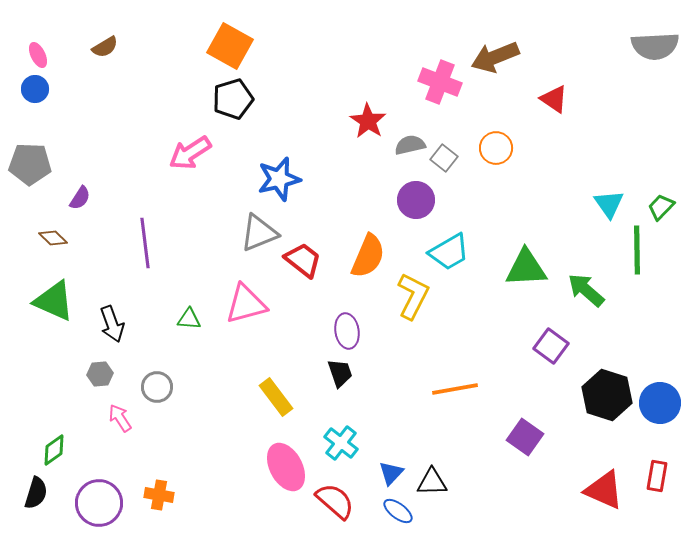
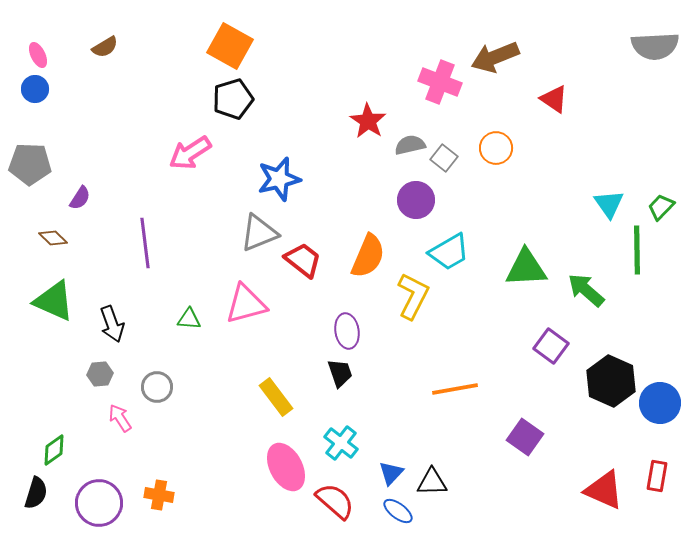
black hexagon at (607, 395): moved 4 px right, 14 px up; rotated 6 degrees clockwise
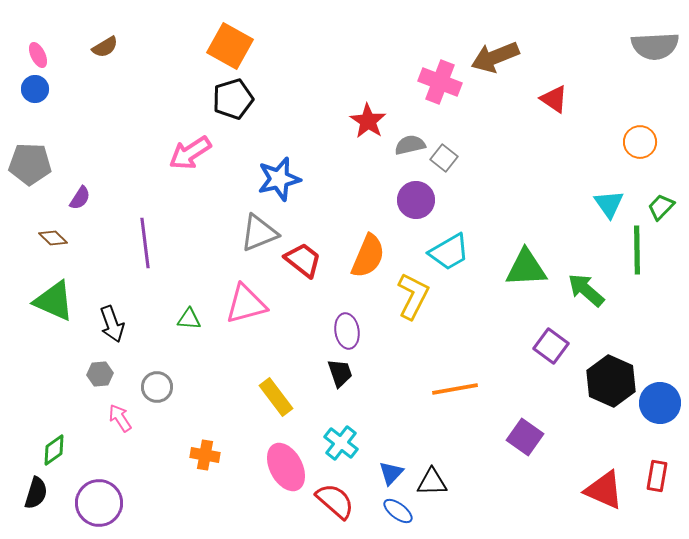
orange circle at (496, 148): moved 144 px right, 6 px up
orange cross at (159, 495): moved 46 px right, 40 px up
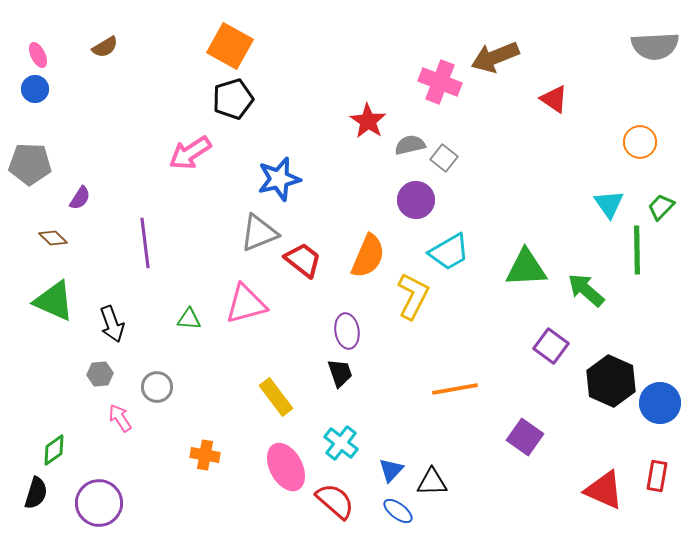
blue triangle at (391, 473): moved 3 px up
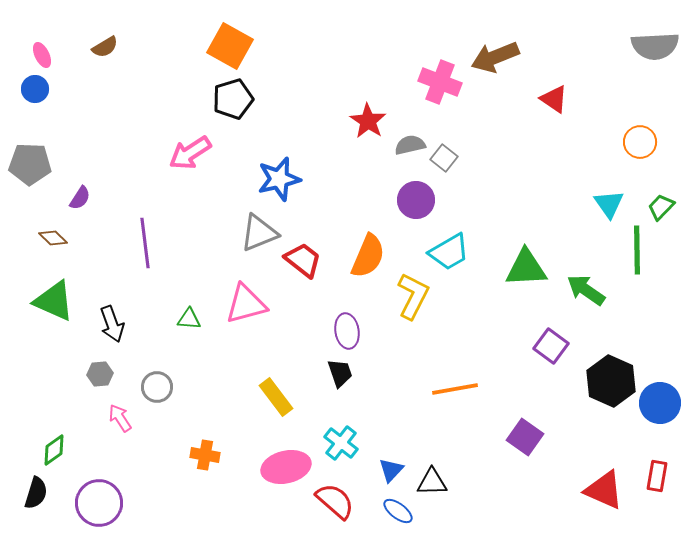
pink ellipse at (38, 55): moved 4 px right
green arrow at (586, 290): rotated 6 degrees counterclockwise
pink ellipse at (286, 467): rotated 75 degrees counterclockwise
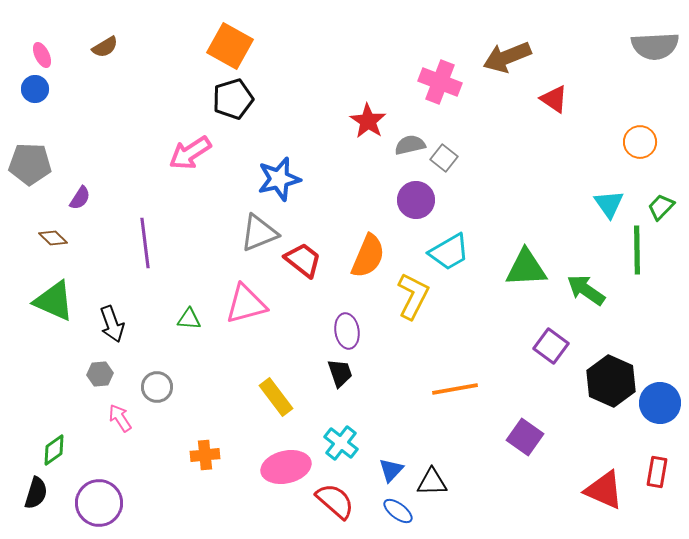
brown arrow at (495, 57): moved 12 px right
orange cross at (205, 455): rotated 16 degrees counterclockwise
red rectangle at (657, 476): moved 4 px up
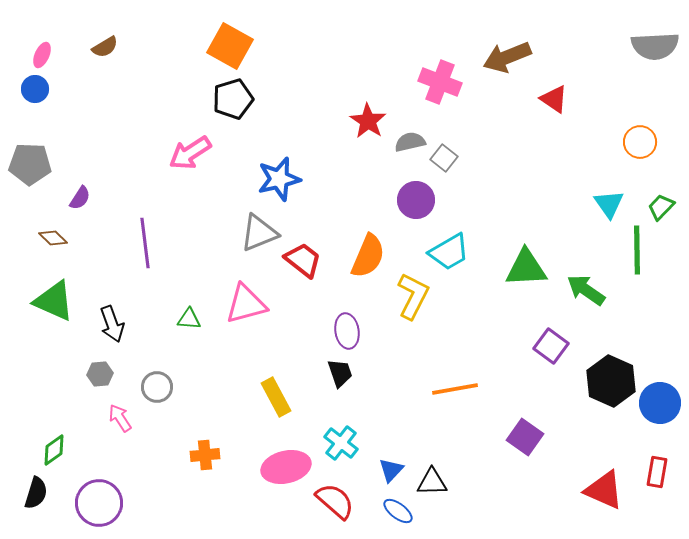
pink ellipse at (42, 55): rotated 50 degrees clockwise
gray semicircle at (410, 145): moved 3 px up
yellow rectangle at (276, 397): rotated 9 degrees clockwise
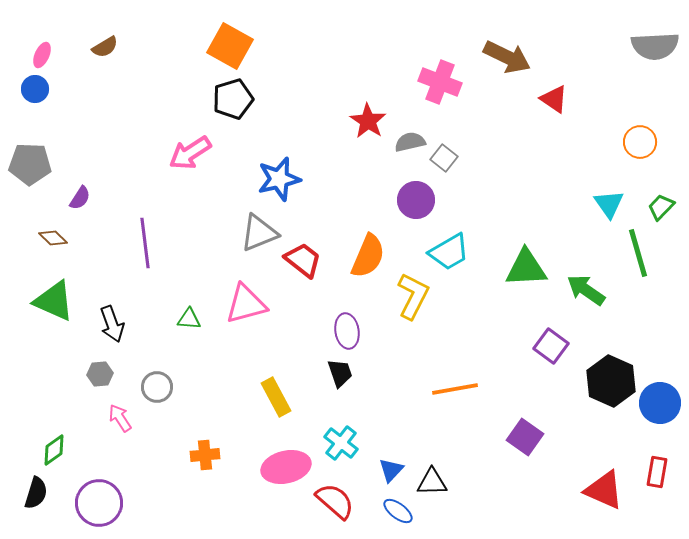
brown arrow at (507, 57): rotated 132 degrees counterclockwise
green line at (637, 250): moved 1 px right, 3 px down; rotated 15 degrees counterclockwise
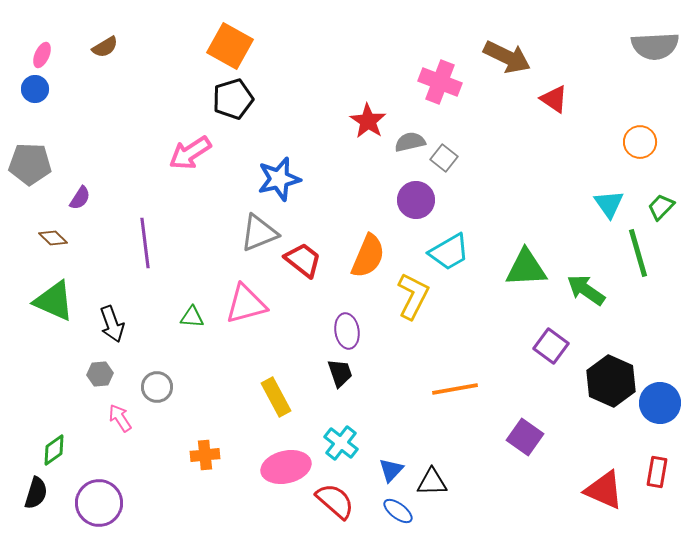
green triangle at (189, 319): moved 3 px right, 2 px up
